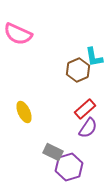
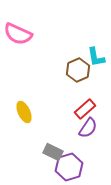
cyan L-shape: moved 2 px right
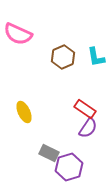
brown hexagon: moved 15 px left, 13 px up
red rectangle: rotated 75 degrees clockwise
gray rectangle: moved 4 px left, 1 px down
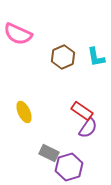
red rectangle: moved 3 px left, 2 px down
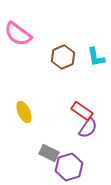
pink semicircle: rotated 12 degrees clockwise
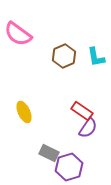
brown hexagon: moved 1 px right, 1 px up
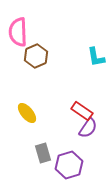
pink semicircle: moved 2 px up; rotated 52 degrees clockwise
brown hexagon: moved 28 px left
yellow ellipse: moved 3 px right, 1 px down; rotated 15 degrees counterclockwise
gray rectangle: moved 6 px left; rotated 48 degrees clockwise
purple hexagon: moved 2 px up
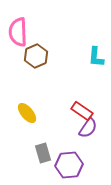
cyan L-shape: rotated 15 degrees clockwise
purple hexagon: rotated 12 degrees clockwise
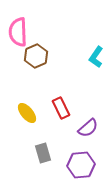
cyan L-shape: rotated 30 degrees clockwise
red rectangle: moved 21 px left, 3 px up; rotated 30 degrees clockwise
purple semicircle: rotated 15 degrees clockwise
purple hexagon: moved 12 px right
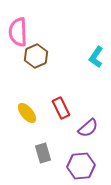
purple hexagon: moved 1 px down
